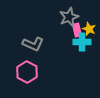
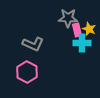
gray star: moved 1 px left, 1 px down; rotated 24 degrees clockwise
cyan cross: moved 1 px down
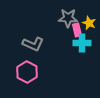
yellow star: moved 6 px up
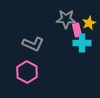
gray star: moved 2 px left, 1 px down
yellow star: rotated 24 degrees clockwise
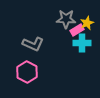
yellow star: moved 2 px left
pink rectangle: rotated 72 degrees clockwise
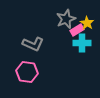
gray star: rotated 24 degrees counterclockwise
yellow star: rotated 16 degrees counterclockwise
pink hexagon: rotated 20 degrees counterclockwise
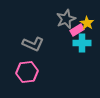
pink hexagon: rotated 15 degrees counterclockwise
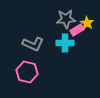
gray star: rotated 18 degrees clockwise
cyan cross: moved 17 px left
pink hexagon: rotated 20 degrees clockwise
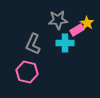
gray star: moved 8 px left, 1 px down
gray L-shape: rotated 90 degrees clockwise
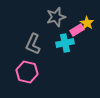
gray star: moved 2 px left, 3 px up; rotated 12 degrees counterclockwise
cyan cross: rotated 12 degrees counterclockwise
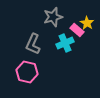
gray star: moved 3 px left
pink rectangle: rotated 72 degrees clockwise
cyan cross: rotated 12 degrees counterclockwise
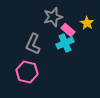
pink rectangle: moved 9 px left
